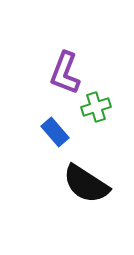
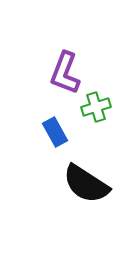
blue rectangle: rotated 12 degrees clockwise
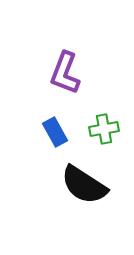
green cross: moved 8 px right, 22 px down; rotated 8 degrees clockwise
black semicircle: moved 2 px left, 1 px down
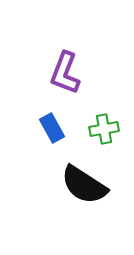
blue rectangle: moved 3 px left, 4 px up
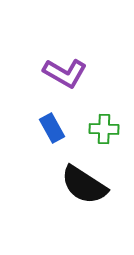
purple L-shape: rotated 81 degrees counterclockwise
green cross: rotated 12 degrees clockwise
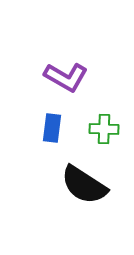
purple L-shape: moved 1 px right, 4 px down
blue rectangle: rotated 36 degrees clockwise
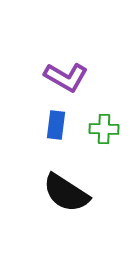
blue rectangle: moved 4 px right, 3 px up
black semicircle: moved 18 px left, 8 px down
